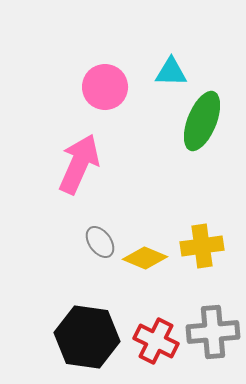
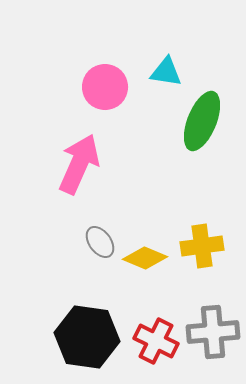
cyan triangle: moved 5 px left; rotated 8 degrees clockwise
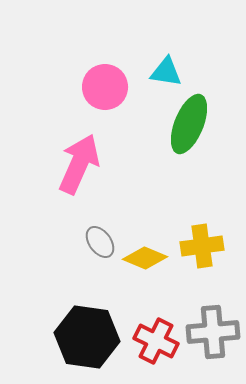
green ellipse: moved 13 px left, 3 px down
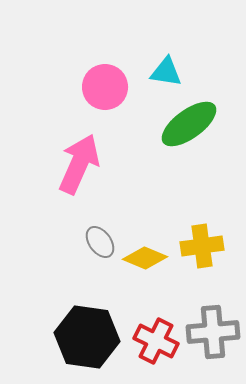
green ellipse: rotated 32 degrees clockwise
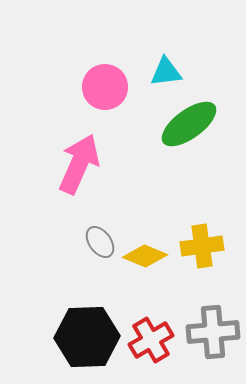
cyan triangle: rotated 16 degrees counterclockwise
yellow diamond: moved 2 px up
black hexagon: rotated 10 degrees counterclockwise
red cross: moved 5 px left, 1 px up; rotated 33 degrees clockwise
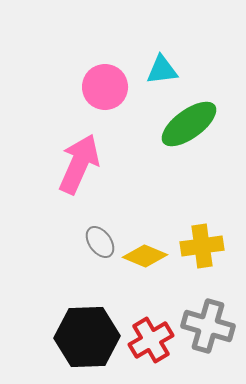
cyan triangle: moved 4 px left, 2 px up
gray cross: moved 5 px left, 6 px up; rotated 21 degrees clockwise
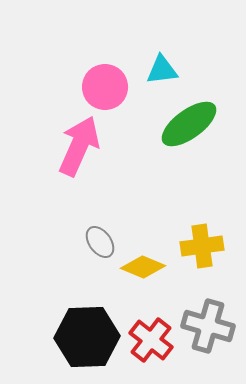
pink arrow: moved 18 px up
yellow diamond: moved 2 px left, 11 px down
red cross: rotated 21 degrees counterclockwise
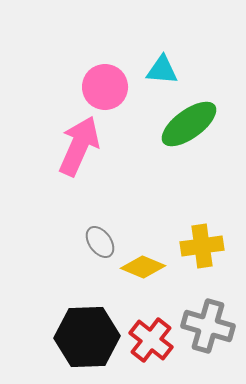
cyan triangle: rotated 12 degrees clockwise
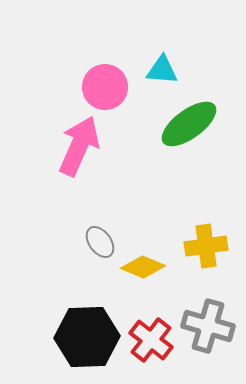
yellow cross: moved 4 px right
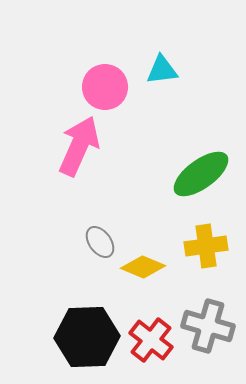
cyan triangle: rotated 12 degrees counterclockwise
green ellipse: moved 12 px right, 50 px down
